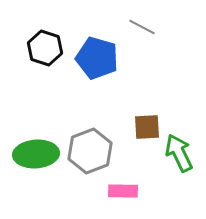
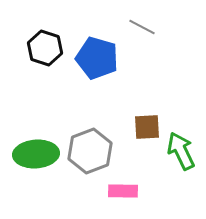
green arrow: moved 2 px right, 2 px up
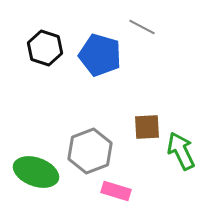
blue pentagon: moved 3 px right, 3 px up
green ellipse: moved 18 px down; rotated 24 degrees clockwise
pink rectangle: moved 7 px left; rotated 16 degrees clockwise
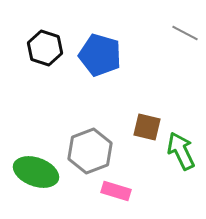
gray line: moved 43 px right, 6 px down
brown square: rotated 16 degrees clockwise
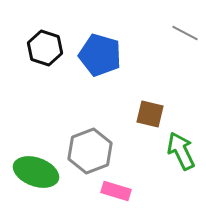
brown square: moved 3 px right, 13 px up
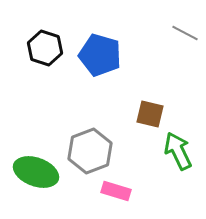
green arrow: moved 3 px left
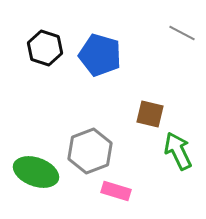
gray line: moved 3 px left
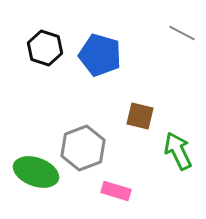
brown square: moved 10 px left, 2 px down
gray hexagon: moved 7 px left, 3 px up
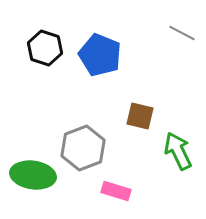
blue pentagon: rotated 6 degrees clockwise
green ellipse: moved 3 px left, 3 px down; rotated 12 degrees counterclockwise
